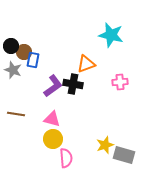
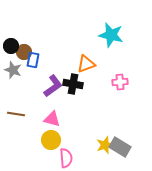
yellow circle: moved 2 px left, 1 px down
gray rectangle: moved 4 px left, 8 px up; rotated 15 degrees clockwise
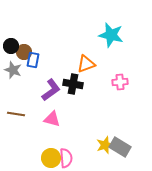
purple L-shape: moved 2 px left, 4 px down
yellow circle: moved 18 px down
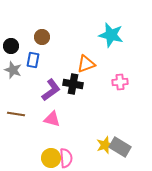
brown circle: moved 18 px right, 15 px up
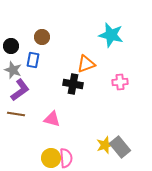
purple L-shape: moved 31 px left
gray rectangle: rotated 20 degrees clockwise
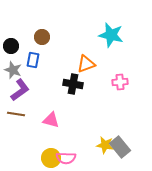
pink triangle: moved 1 px left, 1 px down
yellow star: rotated 30 degrees clockwise
pink semicircle: rotated 96 degrees clockwise
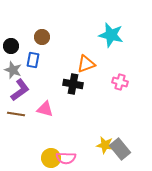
pink cross: rotated 21 degrees clockwise
pink triangle: moved 6 px left, 11 px up
gray rectangle: moved 2 px down
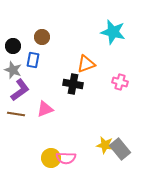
cyan star: moved 2 px right, 3 px up
black circle: moved 2 px right
pink triangle: rotated 36 degrees counterclockwise
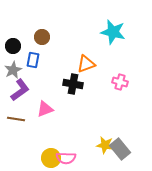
gray star: rotated 24 degrees clockwise
brown line: moved 5 px down
